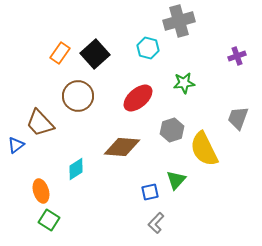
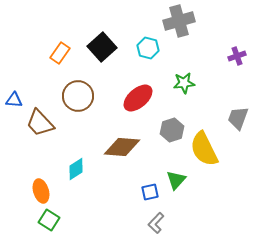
black square: moved 7 px right, 7 px up
blue triangle: moved 2 px left, 45 px up; rotated 42 degrees clockwise
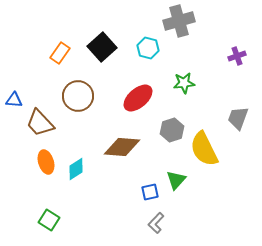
orange ellipse: moved 5 px right, 29 px up
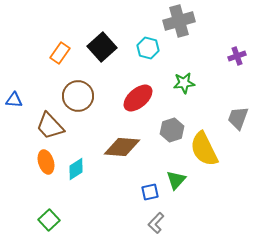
brown trapezoid: moved 10 px right, 3 px down
green square: rotated 15 degrees clockwise
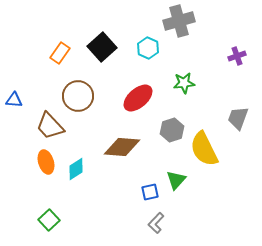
cyan hexagon: rotated 10 degrees clockwise
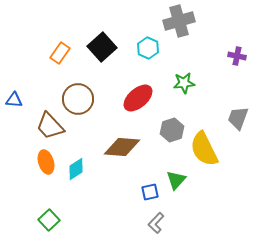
purple cross: rotated 30 degrees clockwise
brown circle: moved 3 px down
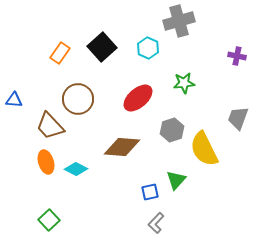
cyan diamond: rotated 60 degrees clockwise
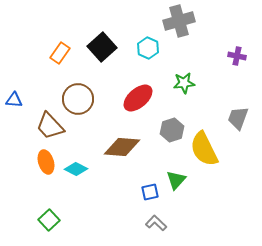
gray L-shape: rotated 90 degrees clockwise
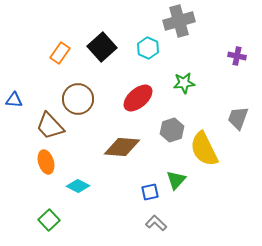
cyan diamond: moved 2 px right, 17 px down
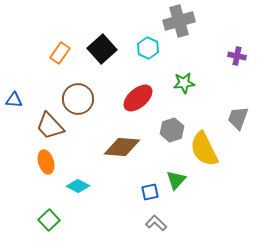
black square: moved 2 px down
